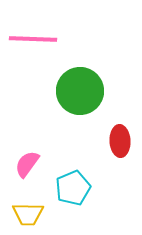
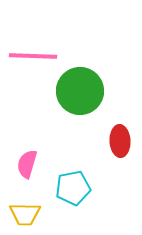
pink line: moved 17 px down
pink semicircle: rotated 20 degrees counterclockwise
cyan pentagon: rotated 12 degrees clockwise
yellow trapezoid: moved 3 px left
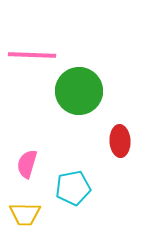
pink line: moved 1 px left, 1 px up
green circle: moved 1 px left
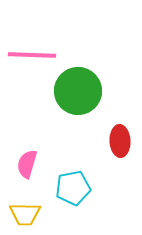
green circle: moved 1 px left
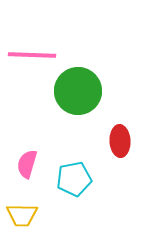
cyan pentagon: moved 1 px right, 9 px up
yellow trapezoid: moved 3 px left, 1 px down
